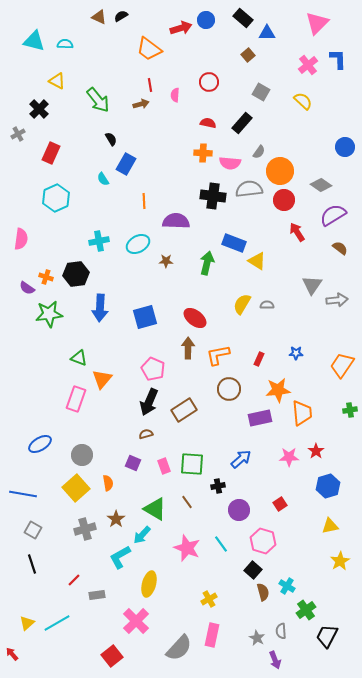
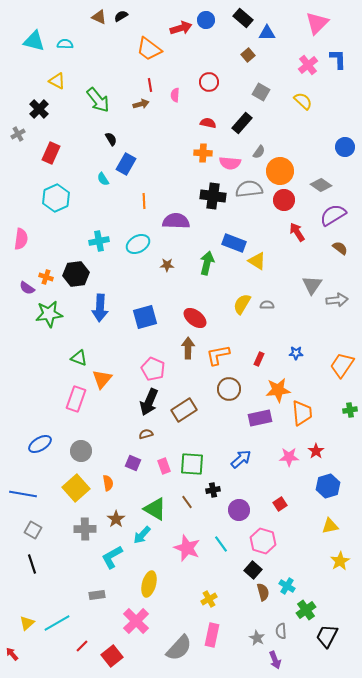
brown star at (166, 261): moved 1 px right, 4 px down
gray circle at (82, 455): moved 1 px left, 4 px up
black cross at (218, 486): moved 5 px left, 4 px down
gray cross at (85, 529): rotated 15 degrees clockwise
cyan L-shape at (120, 557): moved 8 px left
red line at (74, 580): moved 8 px right, 66 px down
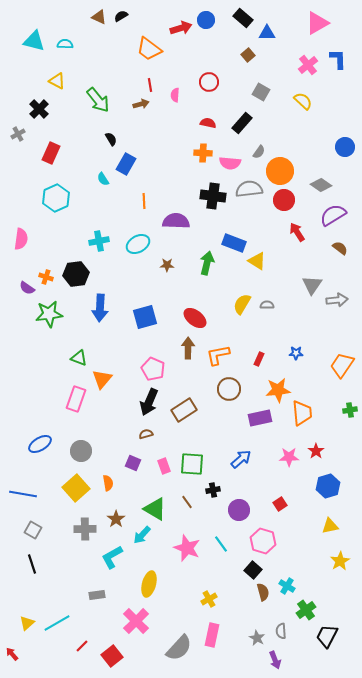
pink triangle at (317, 23): rotated 15 degrees clockwise
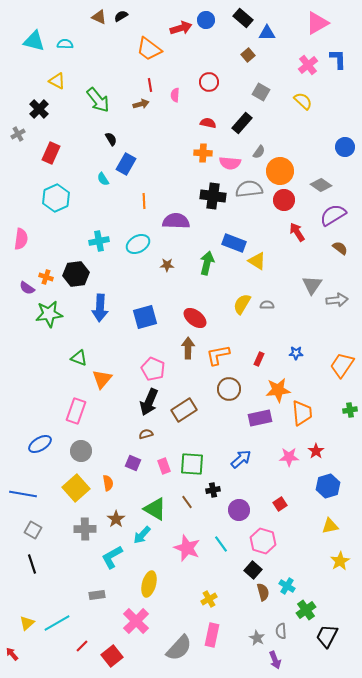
pink rectangle at (76, 399): moved 12 px down
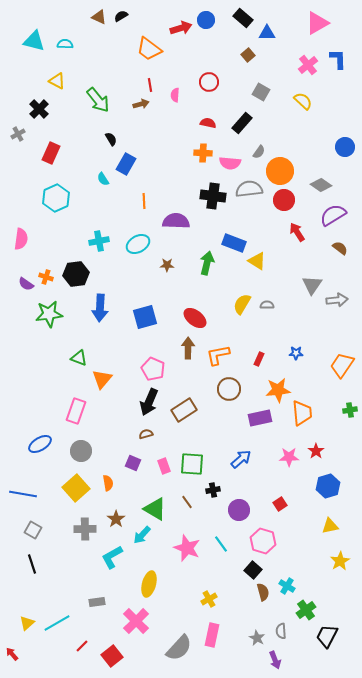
purple semicircle at (27, 288): moved 1 px left, 4 px up
gray rectangle at (97, 595): moved 7 px down
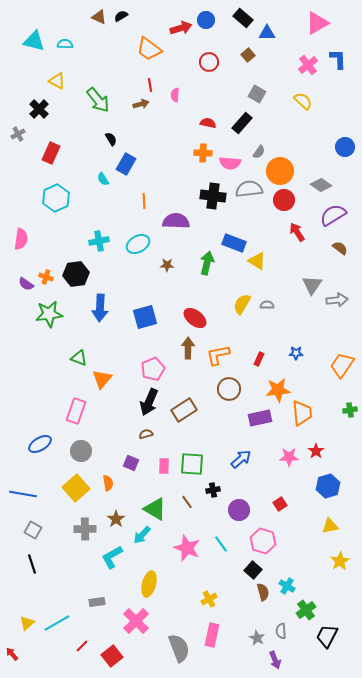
red circle at (209, 82): moved 20 px up
gray square at (261, 92): moved 4 px left, 2 px down
pink pentagon at (153, 369): rotated 25 degrees clockwise
purple square at (133, 463): moved 2 px left
pink rectangle at (164, 466): rotated 21 degrees clockwise
gray semicircle at (179, 648): rotated 64 degrees counterclockwise
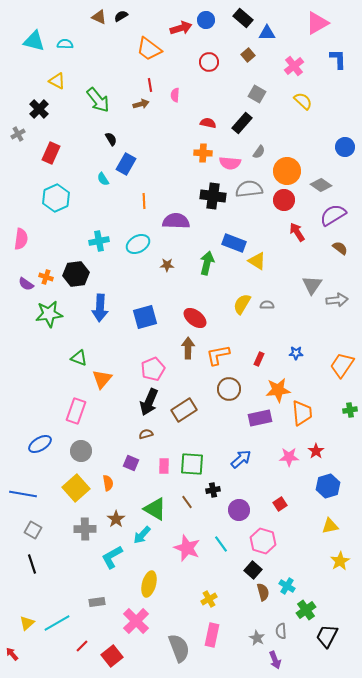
pink cross at (308, 65): moved 14 px left, 1 px down
orange circle at (280, 171): moved 7 px right
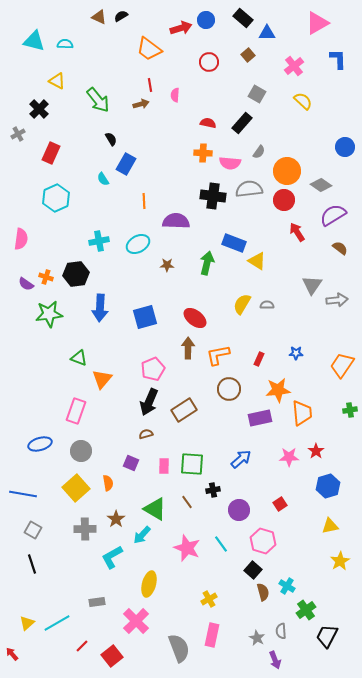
blue ellipse at (40, 444): rotated 15 degrees clockwise
